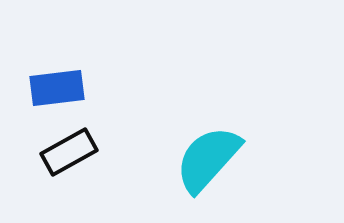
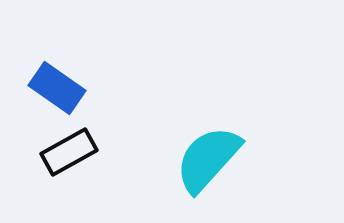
blue rectangle: rotated 42 degrees clockwise
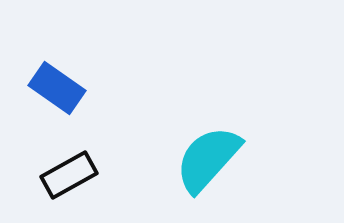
black rectangle: moved 23 px down
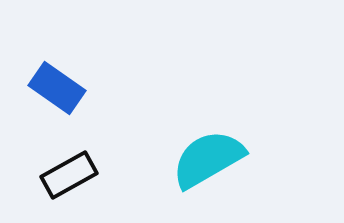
cyan semicircle: rotated 18 degrees clockwise
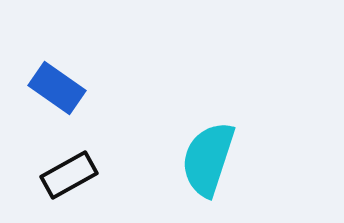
cyan semicircle: rotated 42 degrees counterclockwise
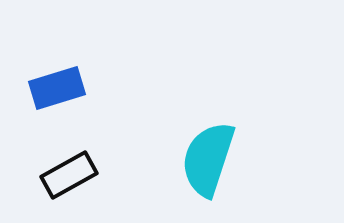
blue rectangle: rotated 52 degrees counterclockwise
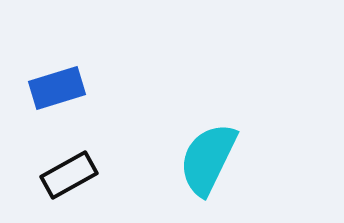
cyan semicircle: rotated 8 degrees clockwise
